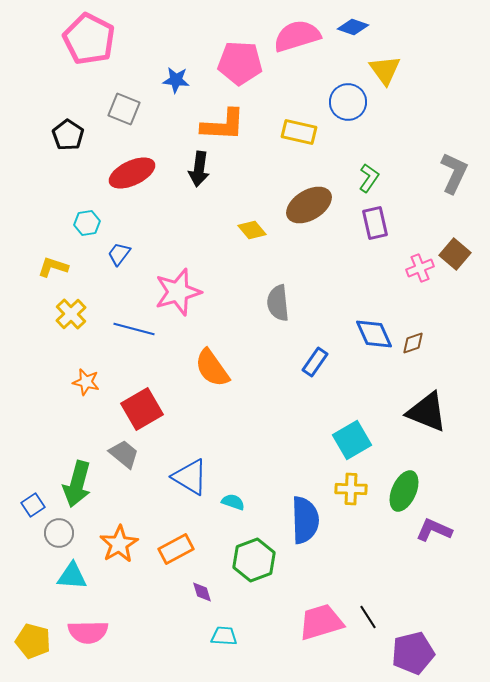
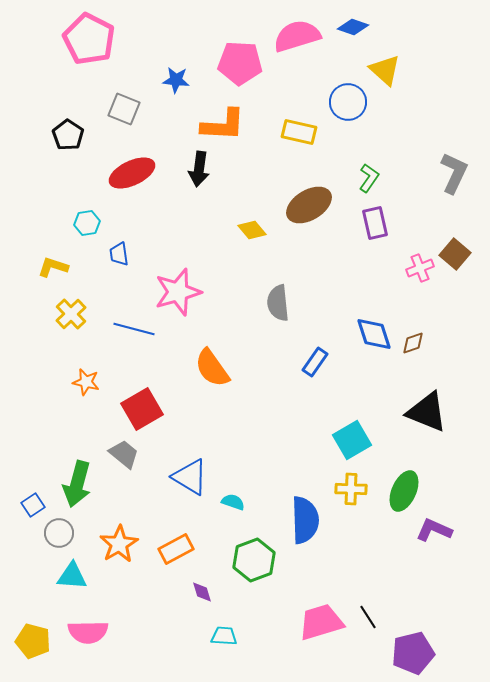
yellow triangle at (385, 70): rotated 12 degrees counterclockwise
blue trapezoid at (119, 254): rotated 45 degrees counterclockwise
blue diamond at (374, 334): rotated 6 degrees clockwise
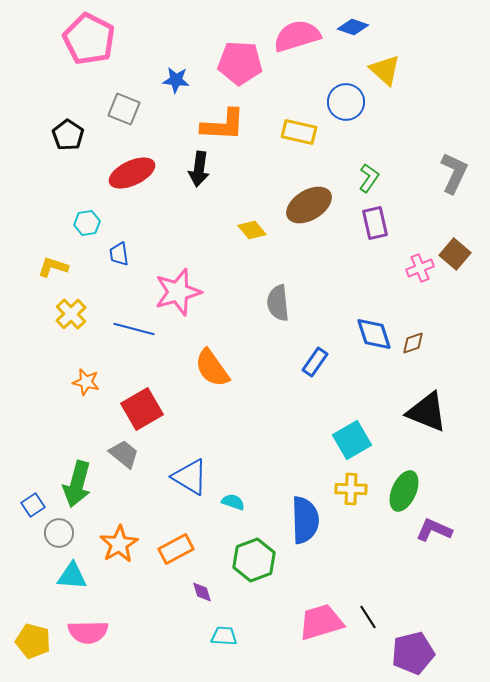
blue circle at (348, 102): moved 2 px left
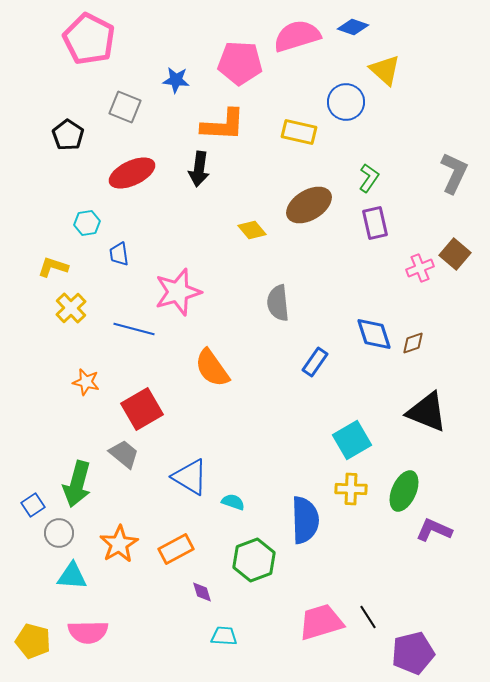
gray square at (124, 109): moved 1 px right, 2 px up
yellow cross at (71, 314): moved 6 px up
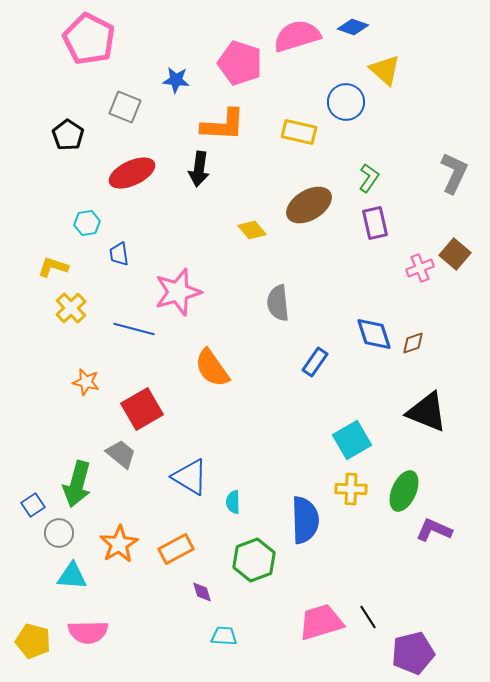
pink pentagon at (240, 63): rotated 15 degrees clockwise
gray trapezoid at (124, 454): moved 3 px left
cyan semicircle at (233, 502): rotated 110 degrees counterclockwise
